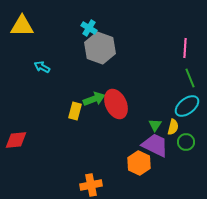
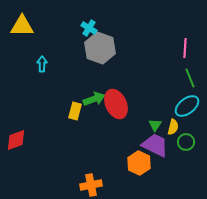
cyan arrow: moved 3 px up; rotated 63 degrees clockwise
red diamond: rotated 15 degrees counterclockwise
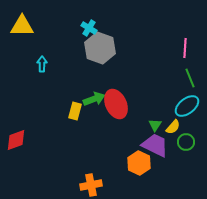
yellow semicircle: rotated 28 degrees clockwise
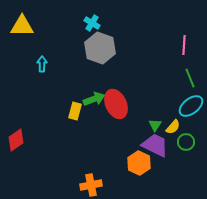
cyan cross: moved 3 px right, 5 px up
pink line: moved 1 px left, 3 px up
cyan ellipse: moved 4 px right
red diamond: rotated 15 degrees counterclockwise
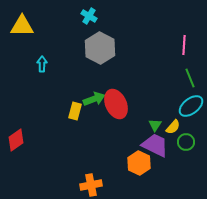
cyan cross: moved 3 px left, 7 px up
gray hexagon: rotated 8 degrees clockwise
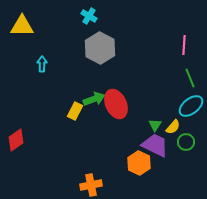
yellow rectangle: rotated 12 degrees clockwise
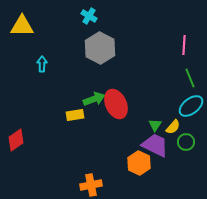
yellow rectangle: moved 4 px down; rotated 54 degrees clockwise
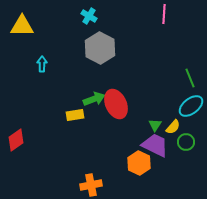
pink line: moved 20 px left, 31 px up
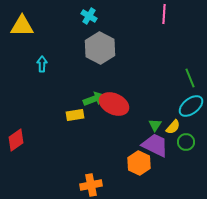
red ellipse: moved 2 px left; rotated 40 degrees counterclockwise
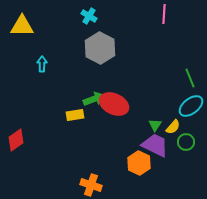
orange cross: rotated 30 degrees clockwise
